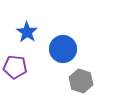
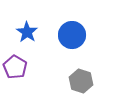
blue circle: moved 9 px right, 14 px up
purple pentagon: rotated 25 degrees clockwise
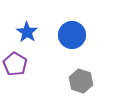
purple pentagon: moved 3 px up
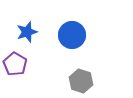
blue star: rotated 20 degrees clockwise
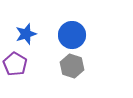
blue star: moved 1 px left, 2 px down
gray hexagon: moved 9 px left, 15 px up
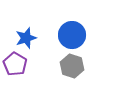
blue star: moved 4 px down
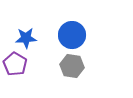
blue star: rotated 15 degrees clockwise
gray hexagon: rotated 10 degrees counterclockwise
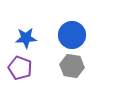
purple pentagon: moved 5 px right, 4 px down; rotated 10 degrees counterclockwise
